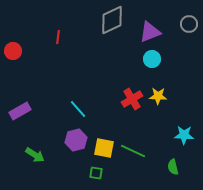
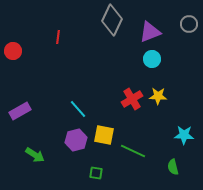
gray diamond: rotated 40 degrees counterclockwise
yellow square: moved 13 px up
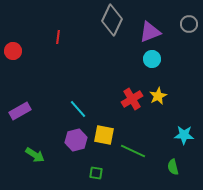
yellow star: rotated 30 degrees counterclockwise
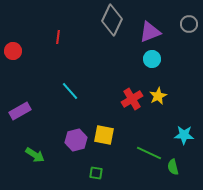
cyan line: moved 8 px left, 18 px up
green line: moved 16 px right, 2 px down
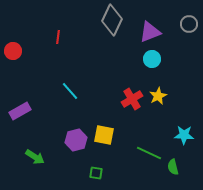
green arrow: moved 2 px down
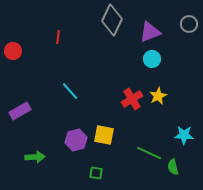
green arrow: rotated 36 degrees counterclockwise
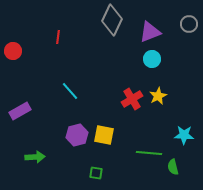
purple hexagon: moved 1 px right, 5 px up
green line: rotated 20 degrees counterclockwise
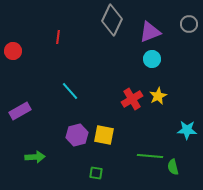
cyan star: moved 3 px right, 5 px up
green line: moved 1 px right, 3 px down
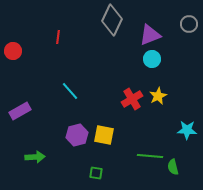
purple triangle: moved 3 px down
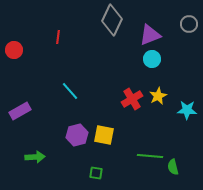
red circle: moved 1 px right, 1 px up
cyan star: moved 20 px up
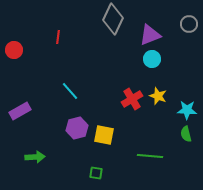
gray diamond: moved 1 px right, 1 px up
yellow star: rotated 24 degrees counterclockwise
purple hexagon: moved 7 px up
green semicircle: moved 13 px right, 33 px up
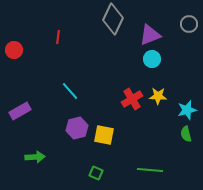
yellow star: rotated 18 degrees counterclockwise
cyan star: rotated 18 degrees counterclockwise
green line: moved 14 px down
green square: rotated 16 degrees clockwise
